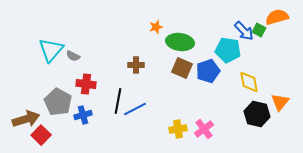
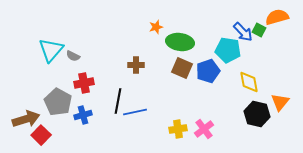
blue arrow: moved 1 px left, 1 px down
red cross: moved 2 px left, 1 px up; rotated 18 degrees counterclockwise
blue line: moved 3 px down; rotated 15 degrees clockwise
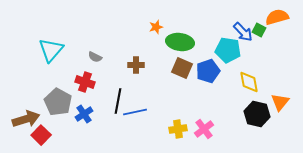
gray semicircle: moved 22 px right, 1 px down
red cross: moved 1 px right, 1 px up; rotated 30 degrees clockwise
blue cross: moved 1 px right, 1 px up; rotated 18 degrees counterclockwise
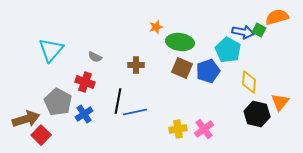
blue arrow: rotated 35 degrees counterclockwise
cyan pentagon: rotated 20 degrees clockwise
yellow diamond: rotated 15 degrees clockwise
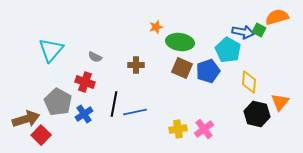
black line: moved 4 px left, 3 px down
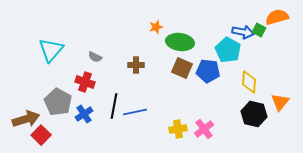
blue pentagon: rotated 25 degrees clockwise
black line: moved 2 px down
black hexagon: moved 3 px left
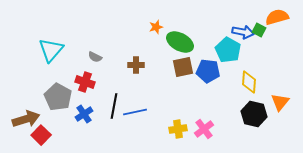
green ellipse: rotated 20 degrees clockwise
brown square: moved 1 px right, 1 px up; rotated 35 degrees counterclockwise
gray pentagon: moved 5 px up
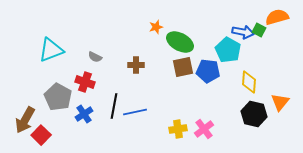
cyan triangle: rotated 28 degrees clockwise
brown arrow: moved 1 px left, 1 px down; rotated 136 degrees clockwise
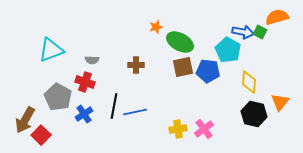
green square: moved 1 px right, 2 px down
gray semicircle: moved 3 px left, 3 px down; rotated 24 degrees counterclockwise
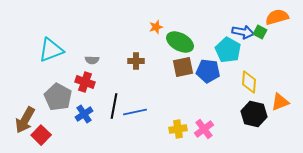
brown cross: moved 4 px up
orange triangle: rotated 30 degrees clockwise
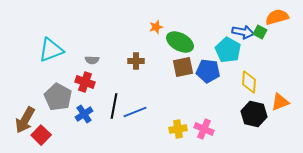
blue line: rotated 10 degrees counterclockwise
pink cross: rotated 30 degrees counterclockwise
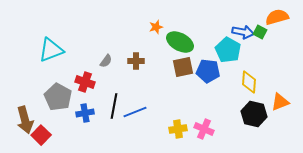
gray semicircle: moved 14 px right, 1 px down; rotated 56 degrees counterclockwise
blue cross: moved 1 px right, 1 px up; rotated 24 degrees clockwise
brown arrow: rotated 44 degrees counterclockwise
